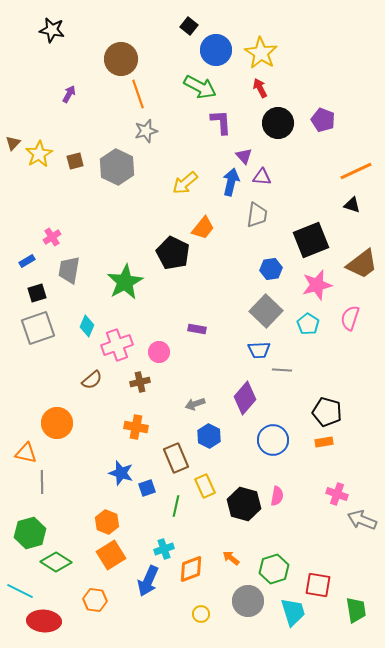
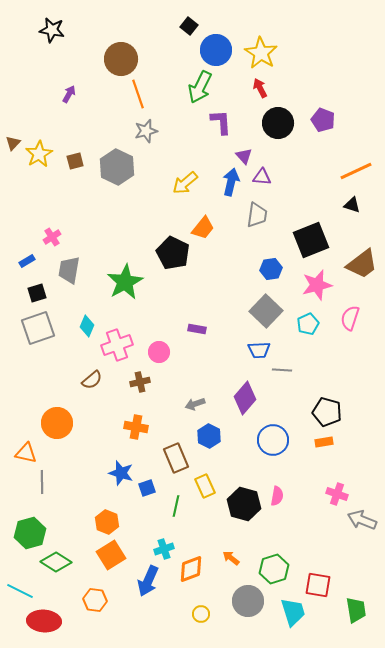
green arrow at (200, 87): rotated 88 degrees clockwise
cyan pentagon at (308, 324): rotated 15 degrees clockwise
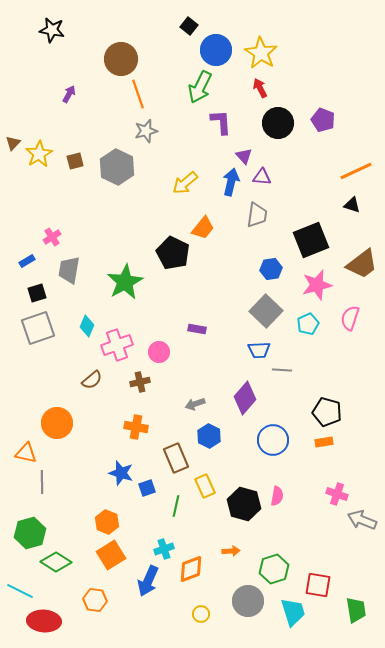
orange arrow at (231, 558): moved 7 px up; rotated 138 degrees clockwise
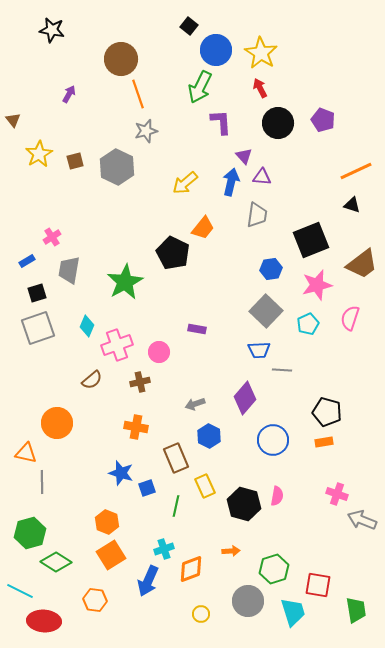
brown triangle at (13, 143): moved 23 px up; rotated 21 degrees counterclockwise
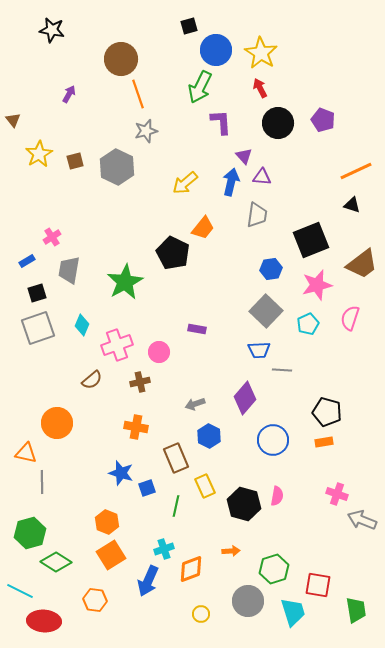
black square at (189, 26): rotated 36 degrees clockwise
cyan diamond at (87, 326): moved 5 px left, 1 px up
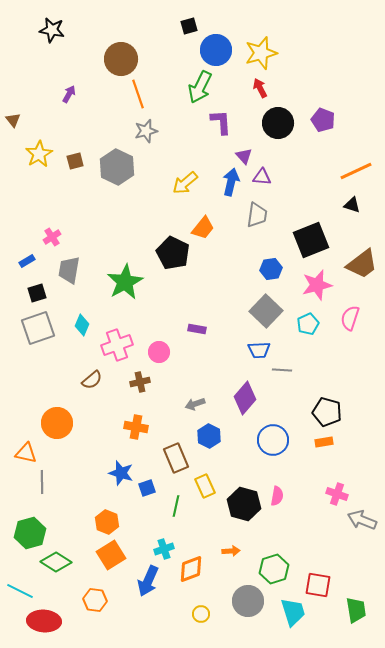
yellow star at (261, 53): rotated 24 degrees clockwise
